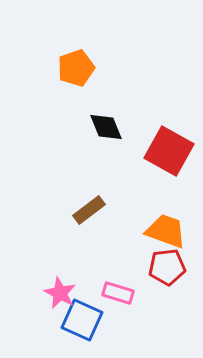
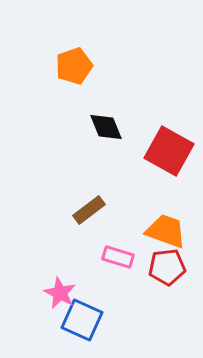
orange pentagon: moved 2 px left, 2 px up
pink rectangle: moved 36 px up
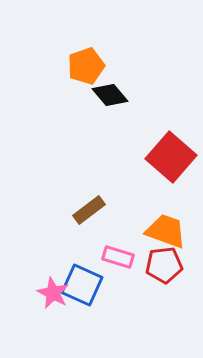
orange pentagon: moved 12 px right
black diamond: moved 4 px right, 32 px up; rotated 18 degrees counterclockwise
red square: moved 2 px right, 6 px down; rotated 12 degrees clockwise
red pentagon: moved 3 px left, 2 px up
pink star: moved 7 px left
blue square: moved 35 px up
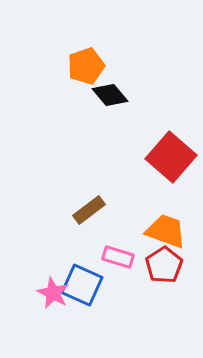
red pentagon: rotated 27 degrees counterclockwise
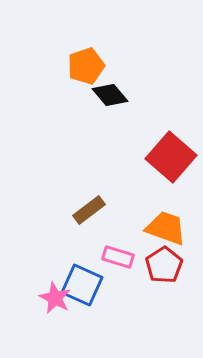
orange trapezoid: moved 3 px up
pink star: moved 2 px right, 5 px down
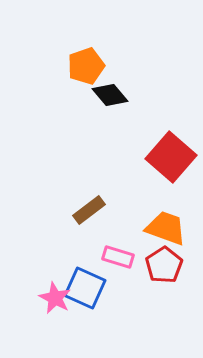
blue square: moved 3 px right, 3 px down
